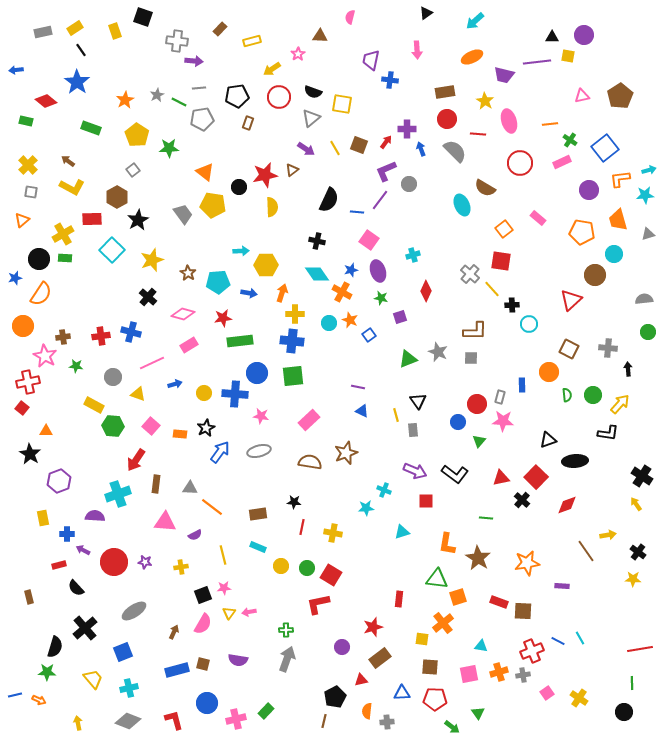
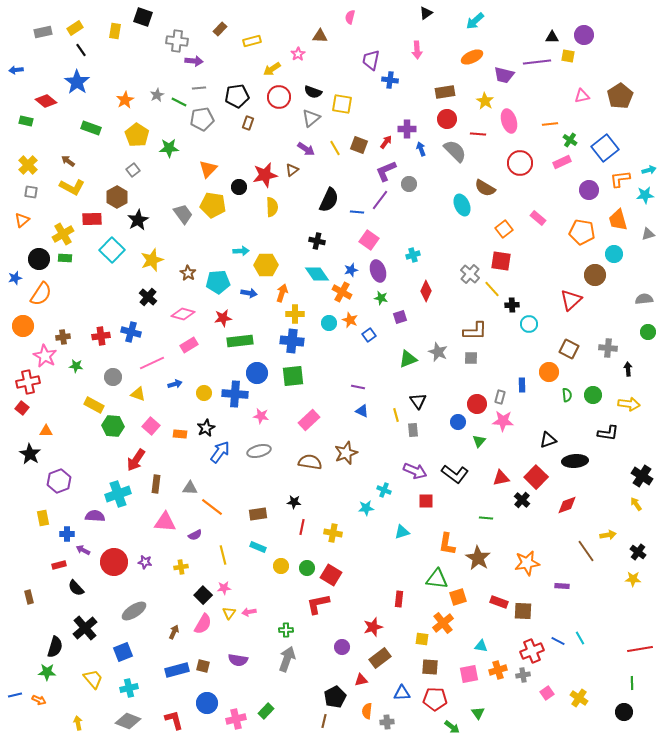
yellow rectangle at (115, 31): rotated 28 degrees clockwise
orange triangle at (205, 172): moved 3 px right, 3 px up; rotated 36 degrees clockwise
yellow arrow at (620, 404): moved 9 px right; rotated 55 degrees clockwise
black square at (203, 595): rotated 24 degrees counterclockwise
brown square at (203, 664): moved 2 px down
orange cross at (499, 672): moved 1 px left, 2 px up
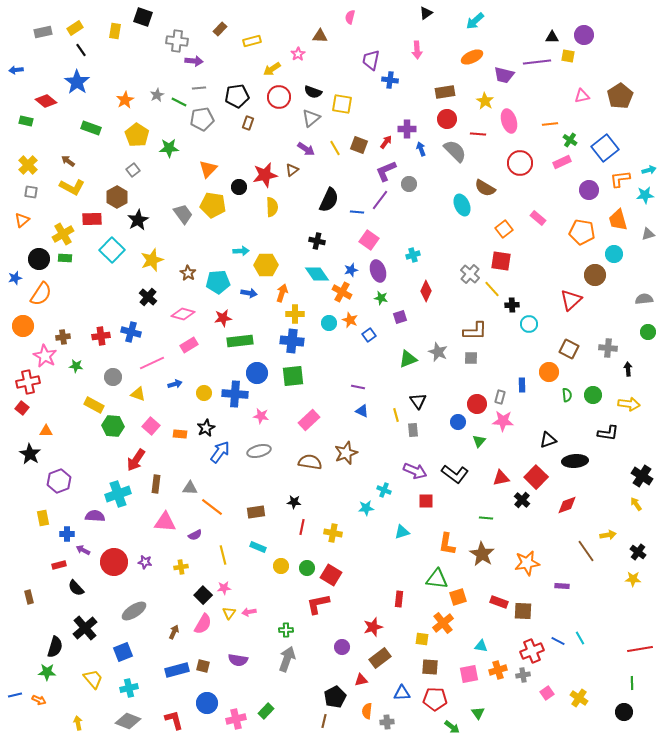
brown rectangle at (258, 514): moved 2 px left, 2 px up
brown star at (478, 558): moved 4 px right, 4 px up
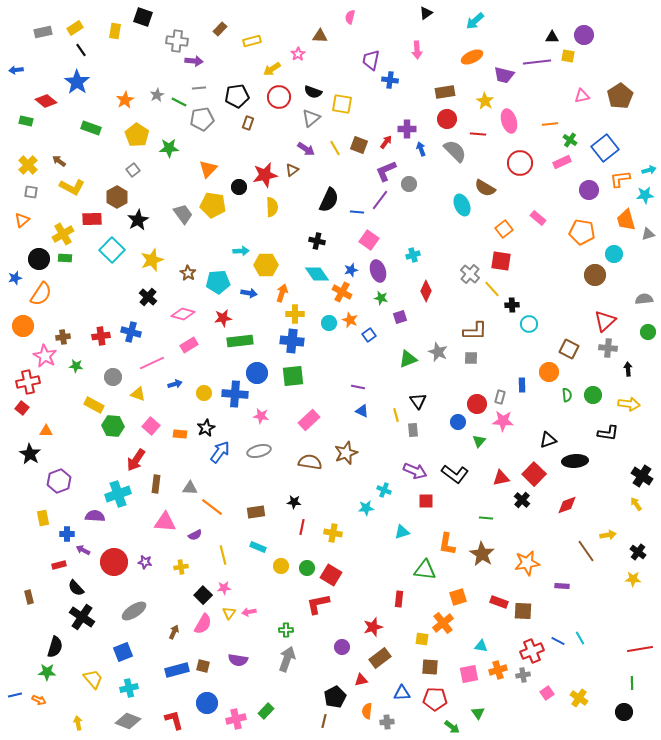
brown arrow at (68, 161): moved 9 px left
orange trapezoid at (618, 220): moved 8 px right
red triangle at (571, 300): moved 34 px right, 21 px down
red square at (536, 477): moved 2 px left, 3 px up
green triangle at (437, 579): moved 12 px left, 9 px up
black cross at (85, 628): moved 3 px left, 11 px up; rotated 15 degrees counterclockwise
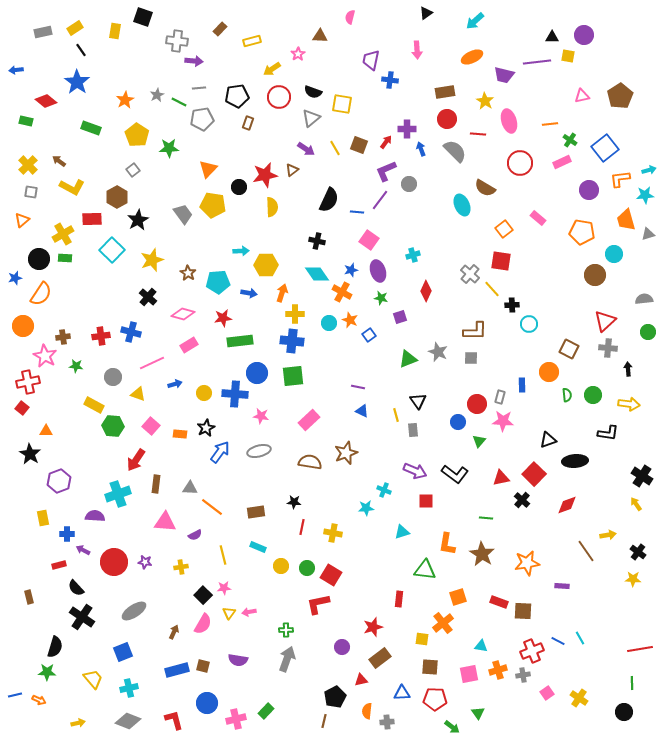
yellow arrow at (78, 723): rotated 88 degrees clockwise
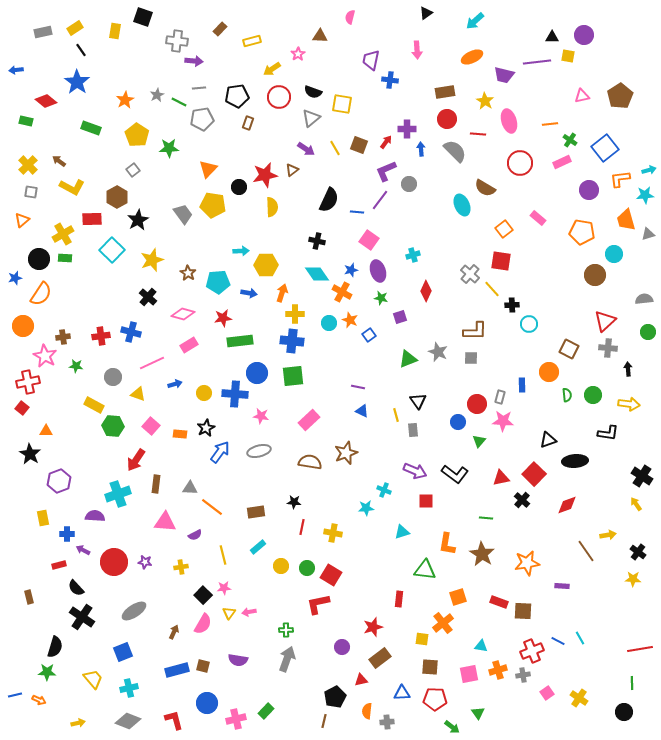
blue arrow at (421, 149): rotated 16 degrees clockwise
cyan rectangle at (258, 547): rotated 63 degrees counterclockwise
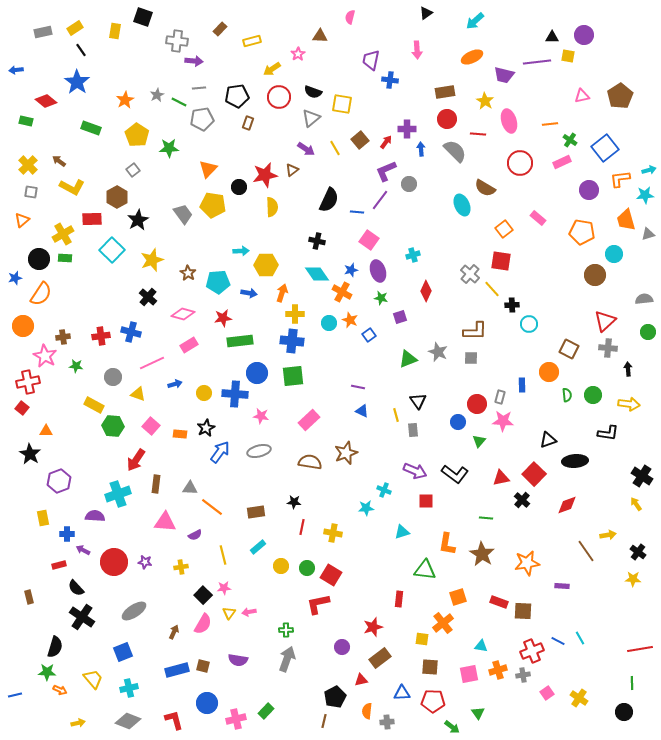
brown square at (359, 145): moved 1 px right, 5 px up; rotated 30 degrees clockwise
red pentagon at (435, 699): moved 2 px left, 2 px down
orange arrow at (39, 700): moved 21 px right, 10 px up
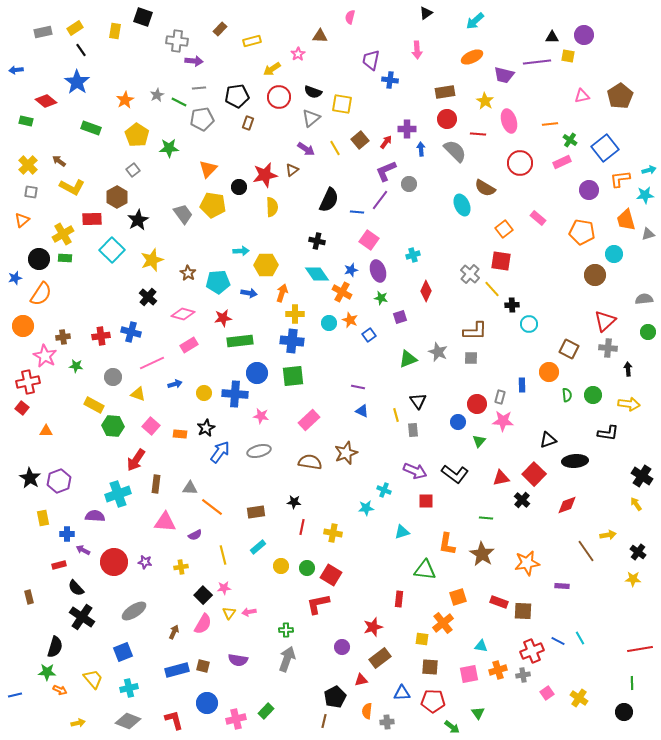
black star at (30, 454): moved 24 px down
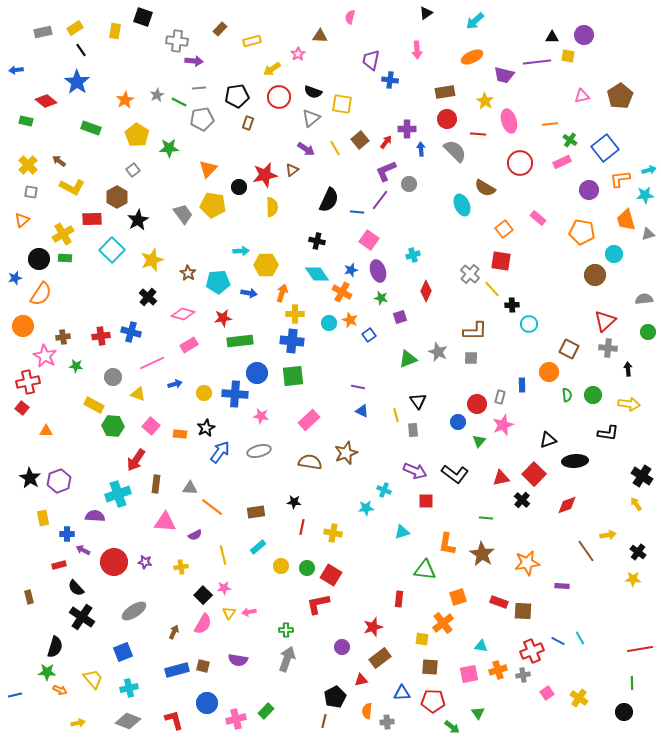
pink star at (503, 421): moved 4 px down; rotated 25 degrees counterclockwise
